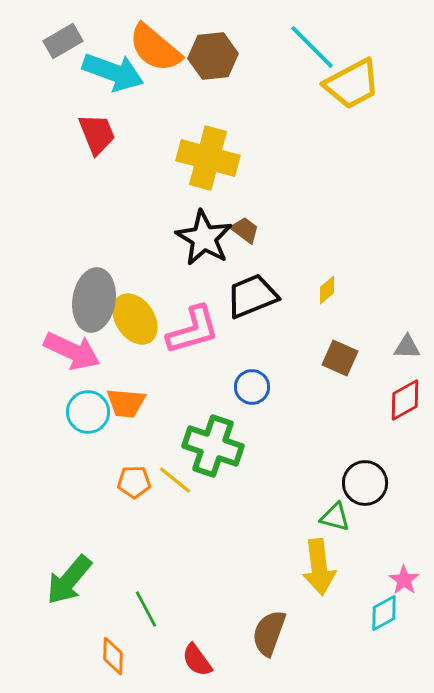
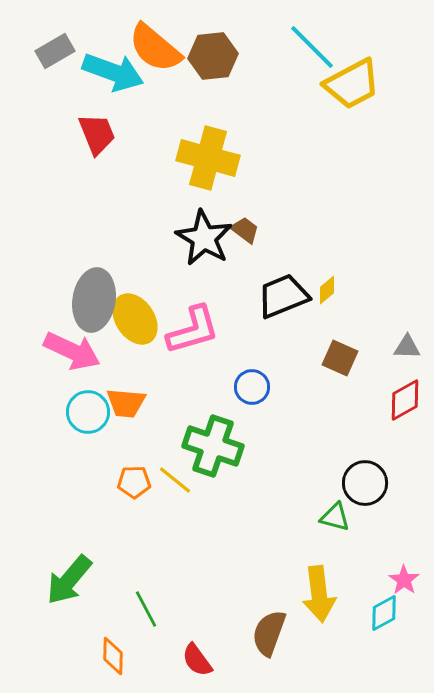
gray rectangle: moved 8 px left, 10 px down
black trapezoid: moved 31 px right
yellow arrow: moved 27 px down
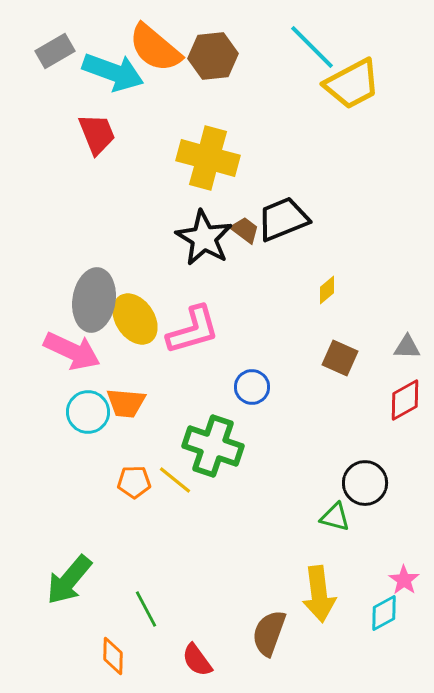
black trapezoid: moved 77 px up
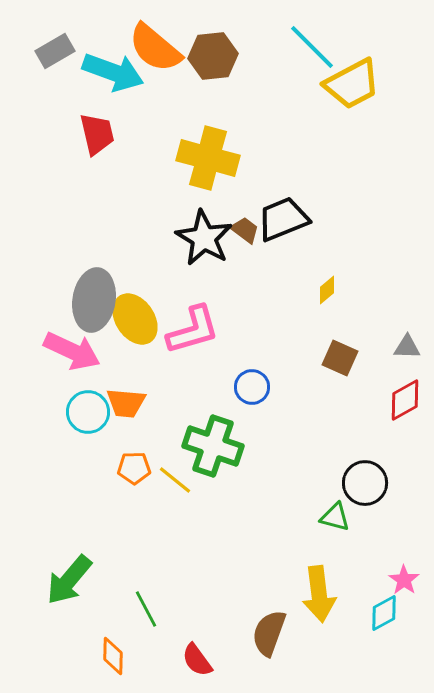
red trapezoid: rotated 9 degrees clockwise
orange pentagon: moved 14 px up
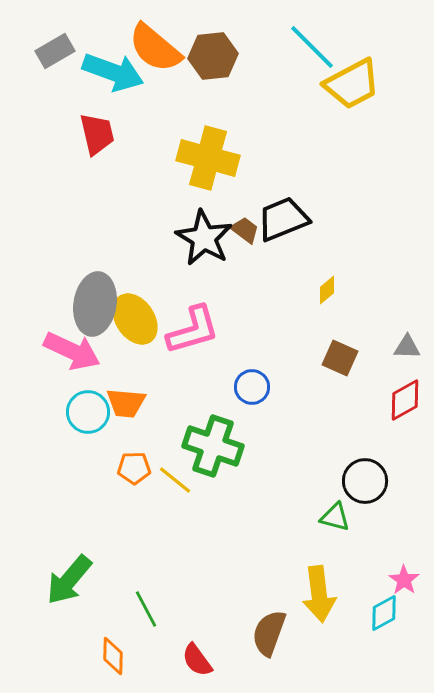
gray ellipse: moved 1 px right, 4 px down
black circle: moved 2 px up
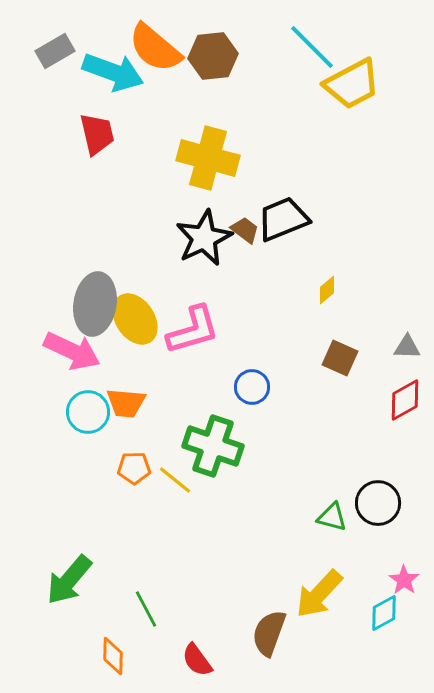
black star: rotated 16 degrees clockwise
black circle: moved 13 px right, 22 px down
green triangle: moved 3 px left
yellow arrow: rotated 50 degrees clockwise
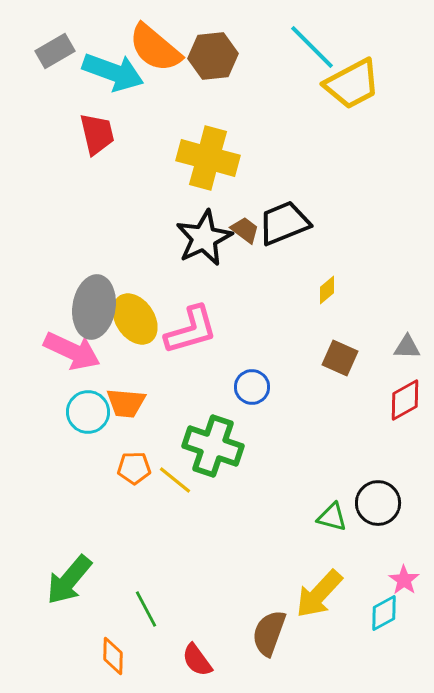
black trapezoid: moved 1 px right, 4 px down
gray ellipse: moved 1 px left, 3 px down
pink L-shape: moved 2 px left
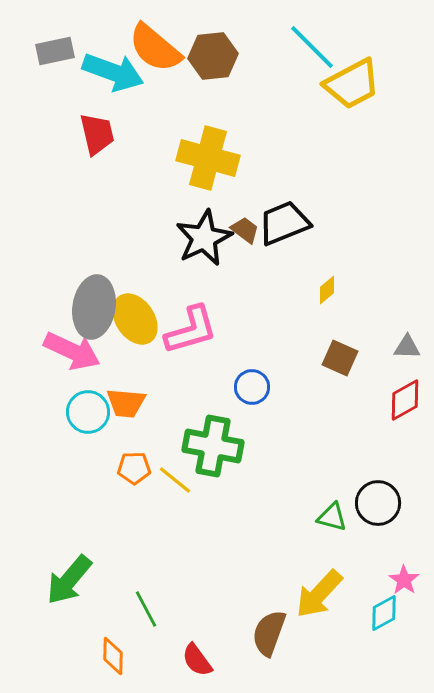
gray rectangle: rotated 18 degrees clockwise
green cross: rotated 8 degrees counterclockwise
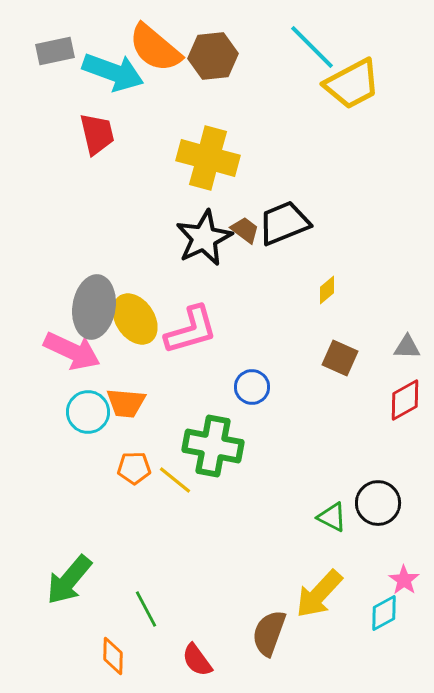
green triangle: rotated 12 degrees clockwise
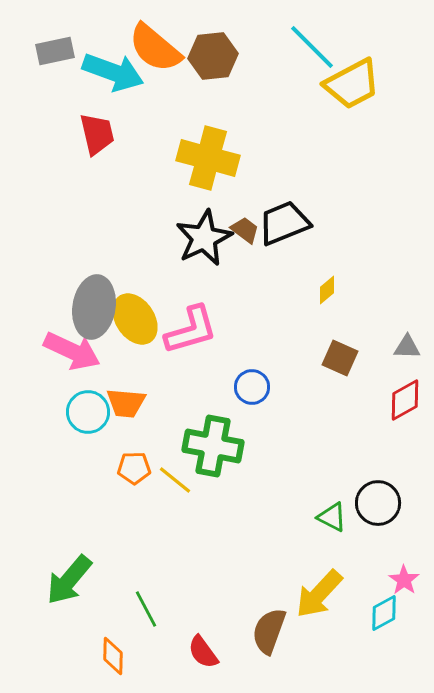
brown semicircle: moved 2 px up
red semicircle: moved 6 px right, 8 px up
